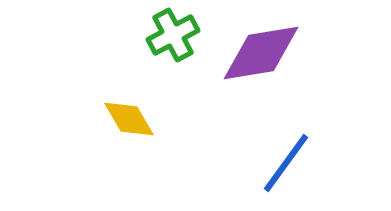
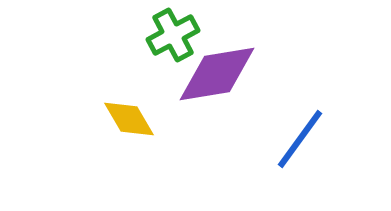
purple diamond: moved 44 px left, 21 px down
blue line: moved 14 px right, 24 px up
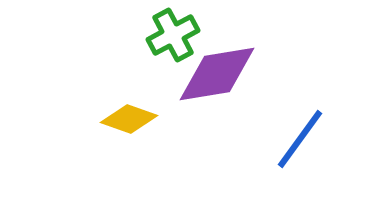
yellow diamond: rotated 40 degrees counterclockwise
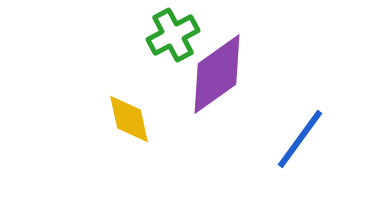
purple diamond: rotated 26 degrees counterclockwise
yellow diamond: rotated 58 degrees clockwise
